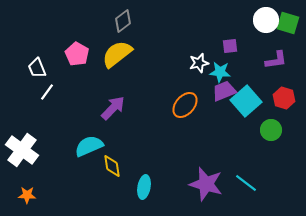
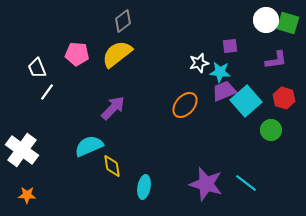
pink pentagon: rotated 25 degrees counterclockwise
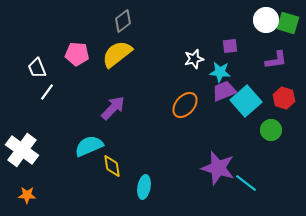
white star: moved 5 px left, 4 px up
purple star: moved 12 px right, 16 px up
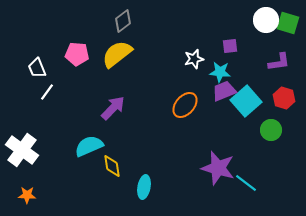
purple L-shape: moved 3 px right, 2 px down
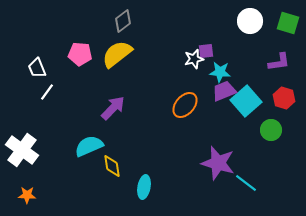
white circle: moved 16 px left, 1 px down
purple square: moved 24 px left, 5 px down
pink pentagon: moved 3 px right
purple star: moved 5 px up
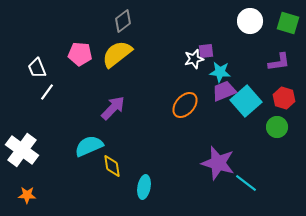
green circle: moved 6 px right, 3 px up
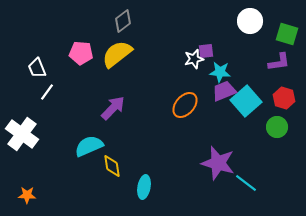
green square: moved 1 px left, 11 px down
pink pentagon: moved 1 px right, 1 px up
white cross: moved 16 px up
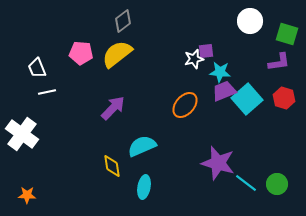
white line: rotated 42 degrees clockwise
cyan square: moved 1 px right, 2 px up
green circle: moved 57 px down
cyan semicircle: moved 53 px right
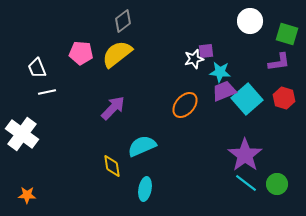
purple star: moved 27 px right, 8 px up; rotated 20 degrees clockwise
cyan ellipse: moved 1 px right, 2 px down
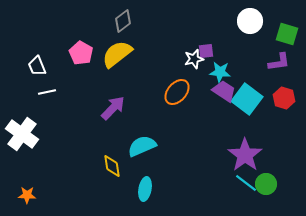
pink pentagon: rotated 25 degrees clockwise
white trapezoid: moved 2 px up
purple trapezoid: rotated 55 degrees clockwise
cyan square: rotated 12 degrees counterclockwise
orange ellipse: moved 8 px left, 13 px up
green circle: moved 11 px left
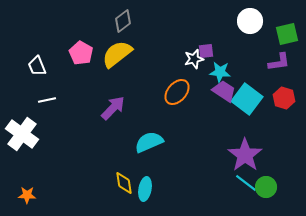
green square: rotated 30 degrees counterclockwise
white line: moved 8 px down
cyan semicircle: moved 7 px right, 4 px up
yellow diamond: moved 12 px right, 17 px down
green circle: moved 3 px down
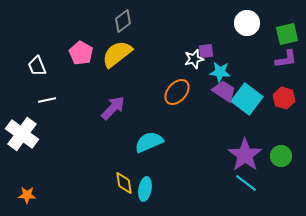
white circle: moved 3 px left, 2 px down
purple L-shape: moved 7 px right, 3 px up
green circle: moved 15 px right, 31 px up
